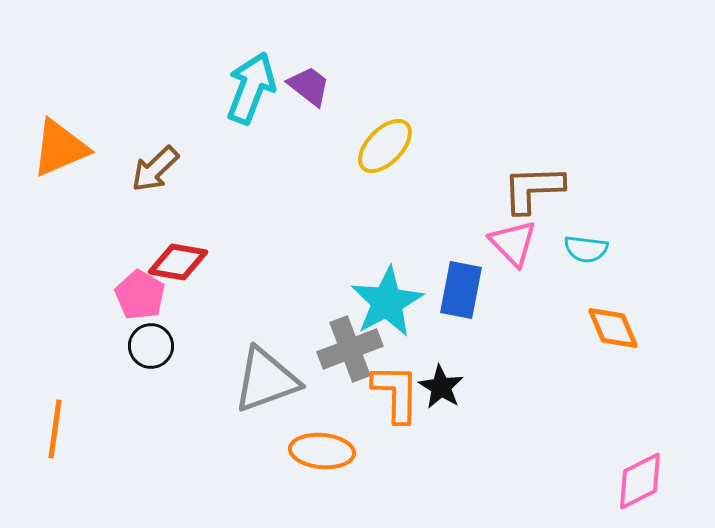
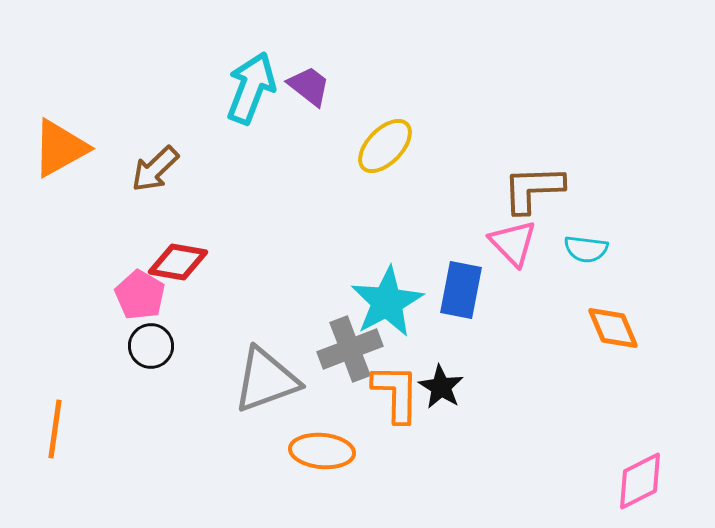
orange triangle: rotated 6 degrees counterclockwise
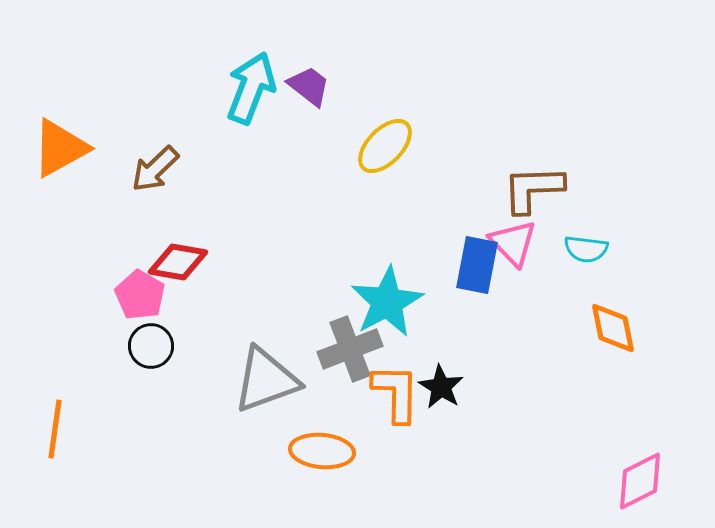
blue rectangle: moved 16 px right, 25 px up
orange diamond: rotated 12 degrees clockwise
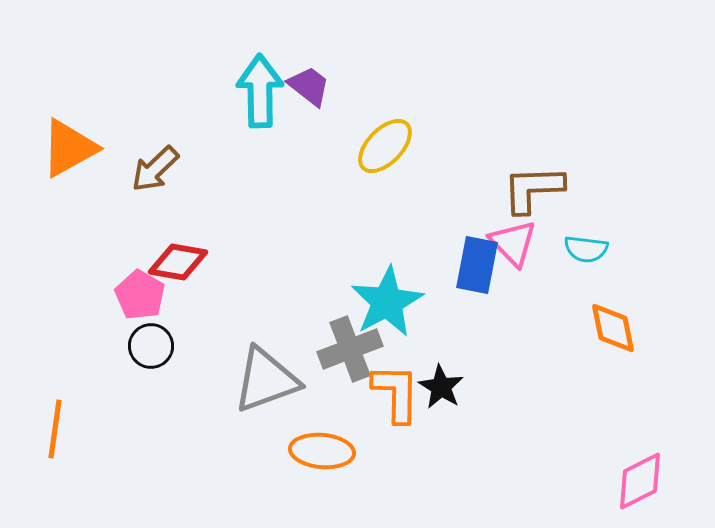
cyan arrow: moved 9 px right, 3 px down; rotated 22 degrees counterclockwise
orange triangle: moved 9 px right
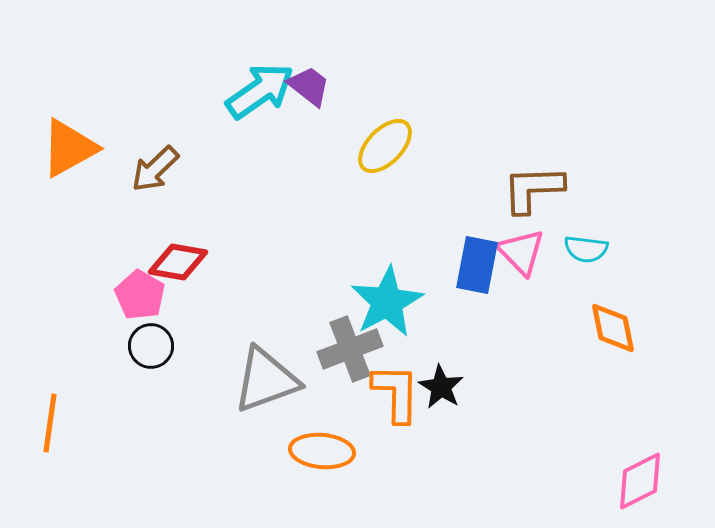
cyan arrow: rotated 56 degrees clockwise
pink triangle: moved 8 px right, 9 px down
orange line: moved 5 px left, 6 px up
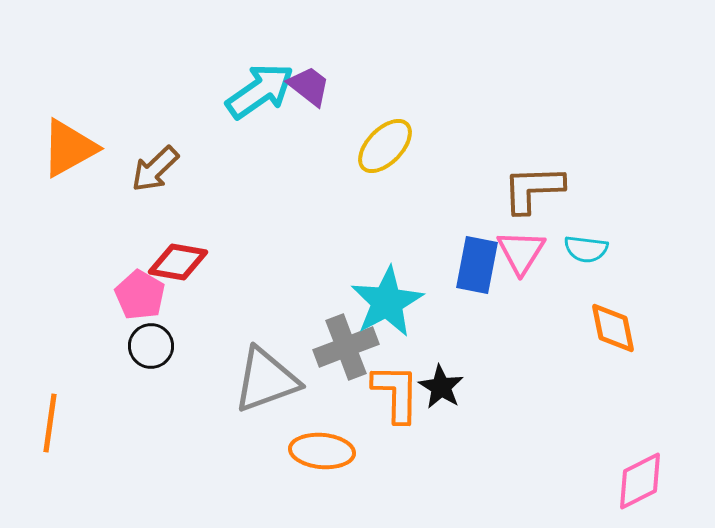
pink triangle: rotated 16 degrees clockwise
gray cross: moved 4 px left, 2 px up
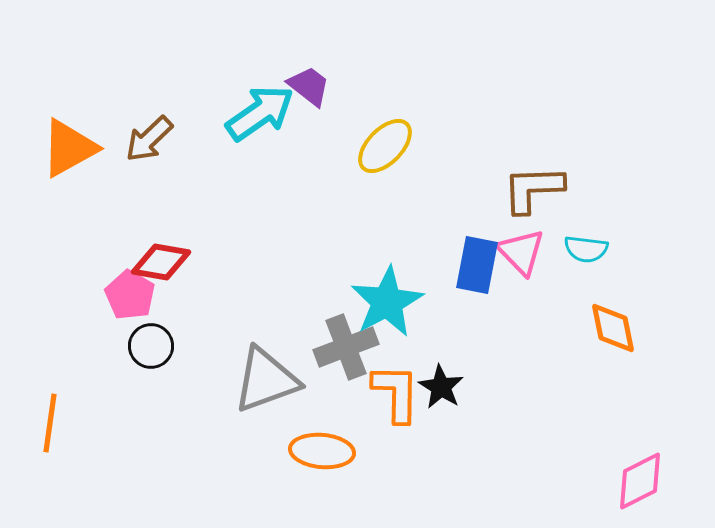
cyan arrow: moved 22 px down
brown arrow: moved 6 px left, 30 px up
pink triangle: rotated 16 degrees counterclockwise
red diamond: moved 17 px left
pink pentagon: moved 10 px left
